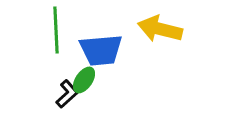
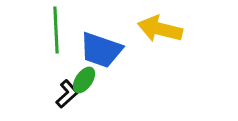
blue trapezoid: rotated 24 degrees clockwise
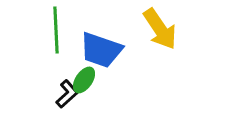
yellow arrow: rotated 138 degrees counterclockwise
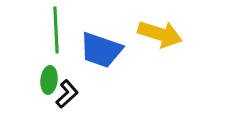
yellow arrow: moved 5 px down; rotated 39 degrees counterclockwise
green ellipse: moved 35 px left; rotated 28 degrees counterclockwise
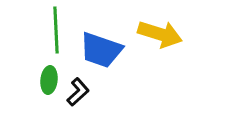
black L-shape: moved 11 px right, 2 px up
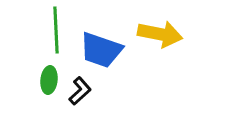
yellow arrow: rotated 6 degrees counterclockwise
black L-shape: moved 2 px right, 1 px up
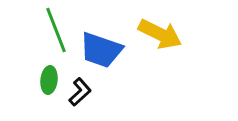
green line: rotated 18 degrees counterclockwise
yellow arrow: rotated 15 degrees clockwise
black L-shape: moved 1 px down
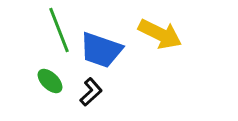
green line: moved 3 px right
green ellipse: moved 1 px right, 1 px down; rotated 52 degrees counterclockwise
black L-shape: moved 11 px right
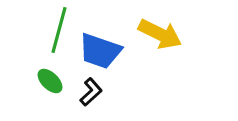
green line: rotated 36 degrees clockwise
blue trapezoid: moved 1 px left, 1 px down
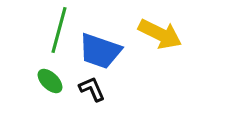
black L-shape: moved 1 px right, 3 px up; rotated 72 degrees counterclockwise
